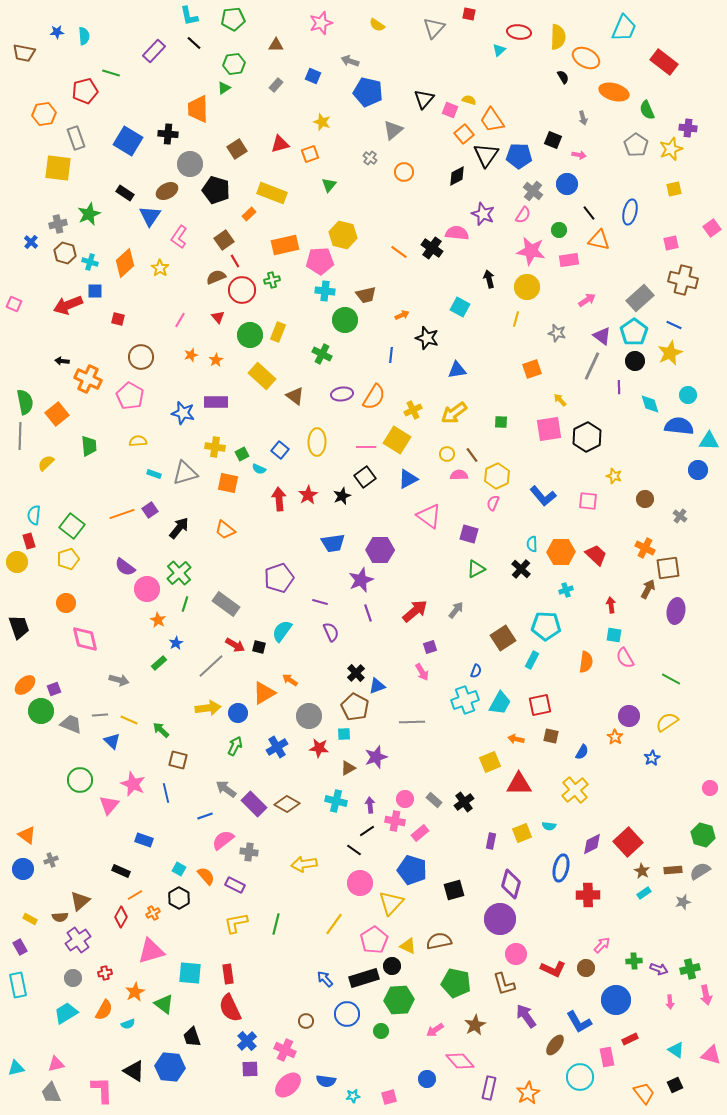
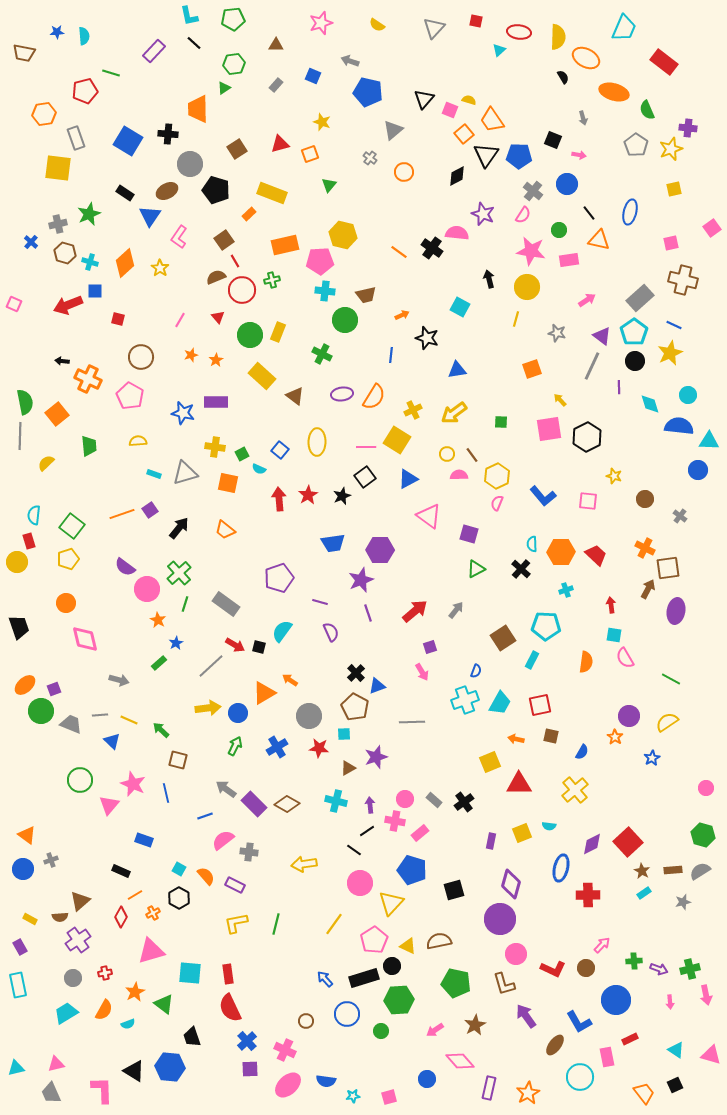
red square at (469, 14): moved 7 px right, 7 px down
pink semicircle at (493, 503): moved 4 px right
pink circle at (710, 788): moved 4 px left
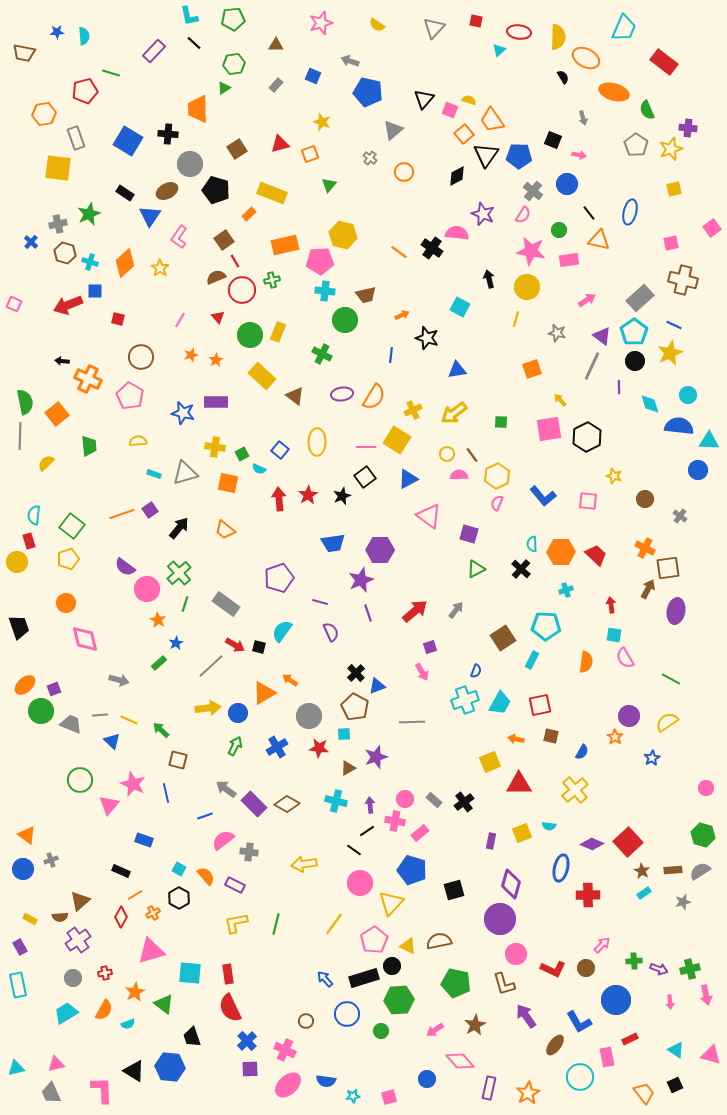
purple diamond at (592, 844): rotated 50 degrees clockwise
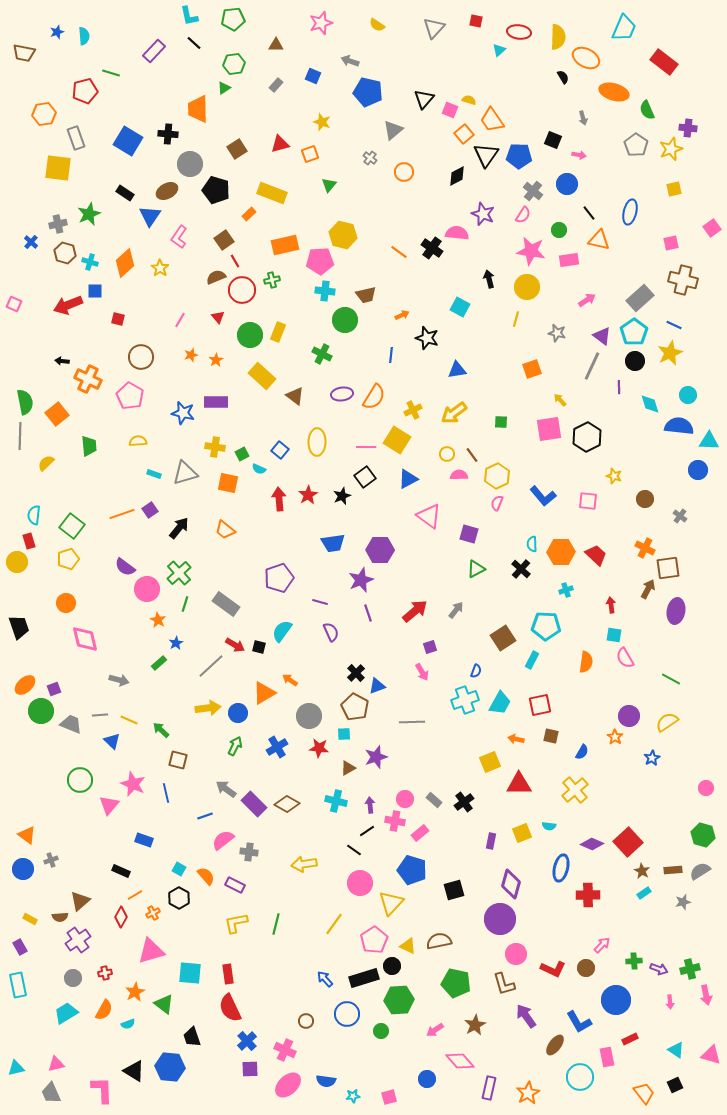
blue star at (57, 32): rotated 16 degrees counterclockwise
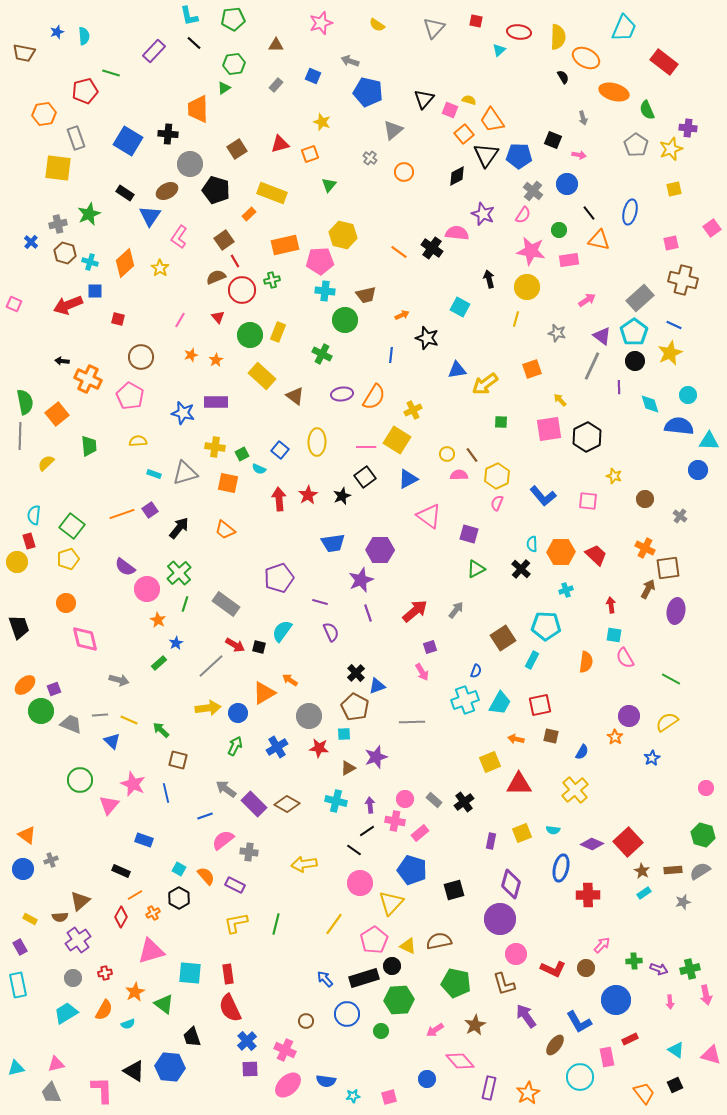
yellow arrow at (454, 413): moved 31 px right, 29 px up
cyan semicircle at (549, 826): moved 4 px right, 4 px down
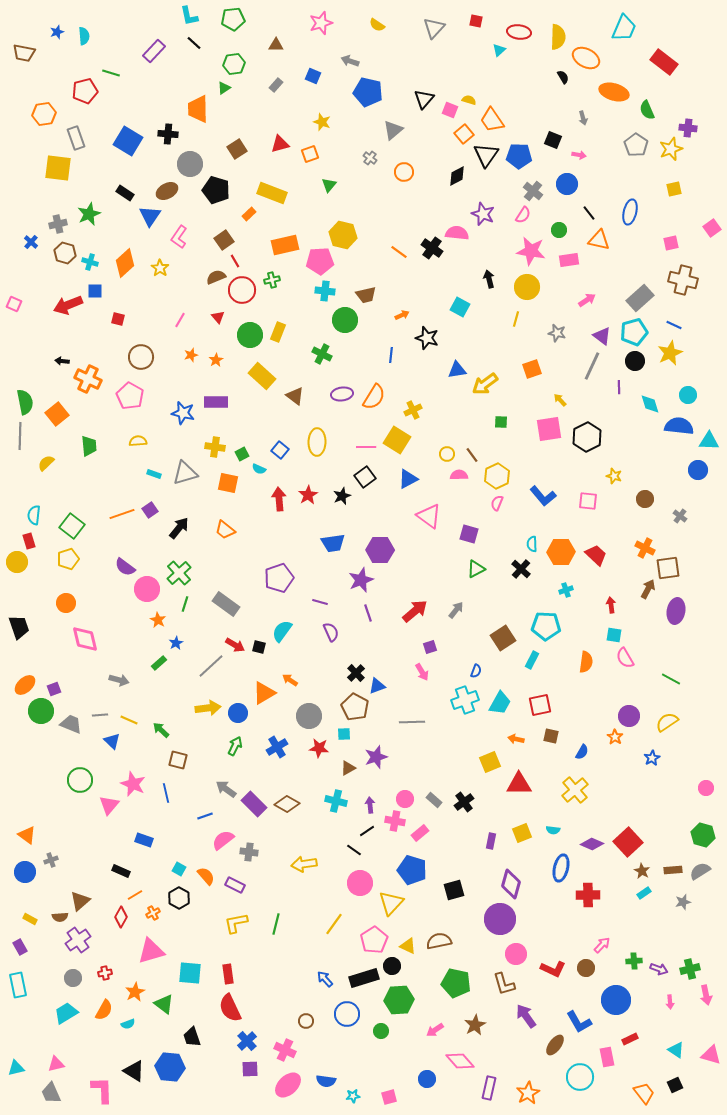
cyan pentagon at (634, 332): rotated 20 degrees clockwise
blue circle at (23, 869): moved 2 px right, 3 px down
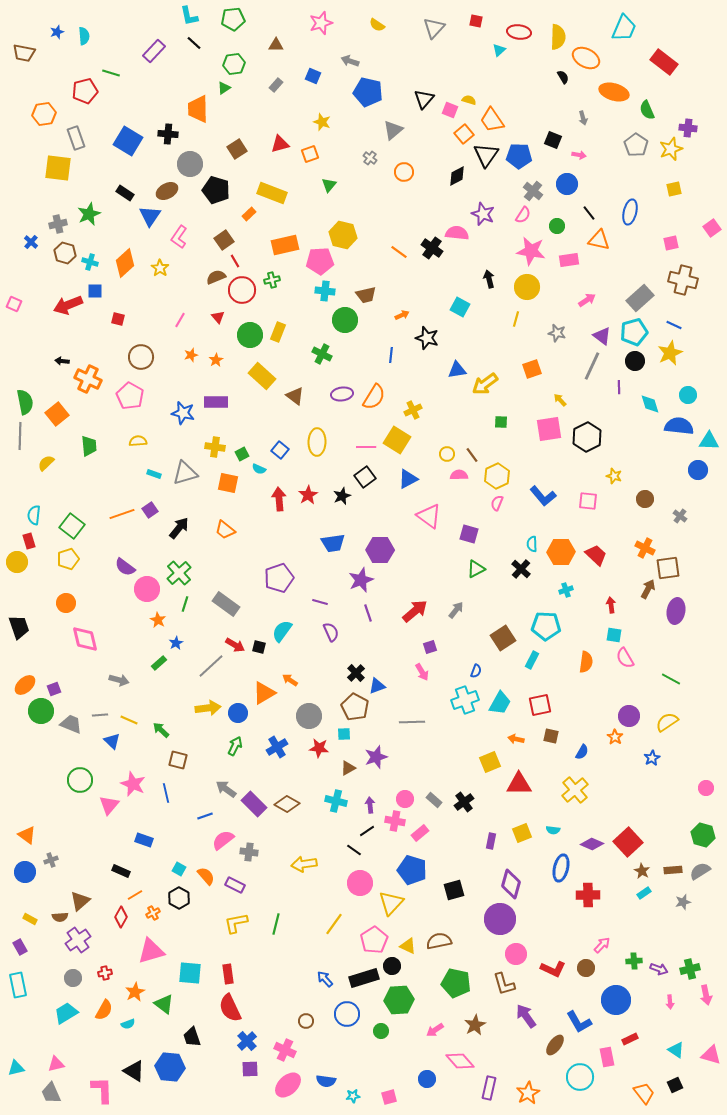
green circle at (559, 230): moved 2 px left, 4 px up
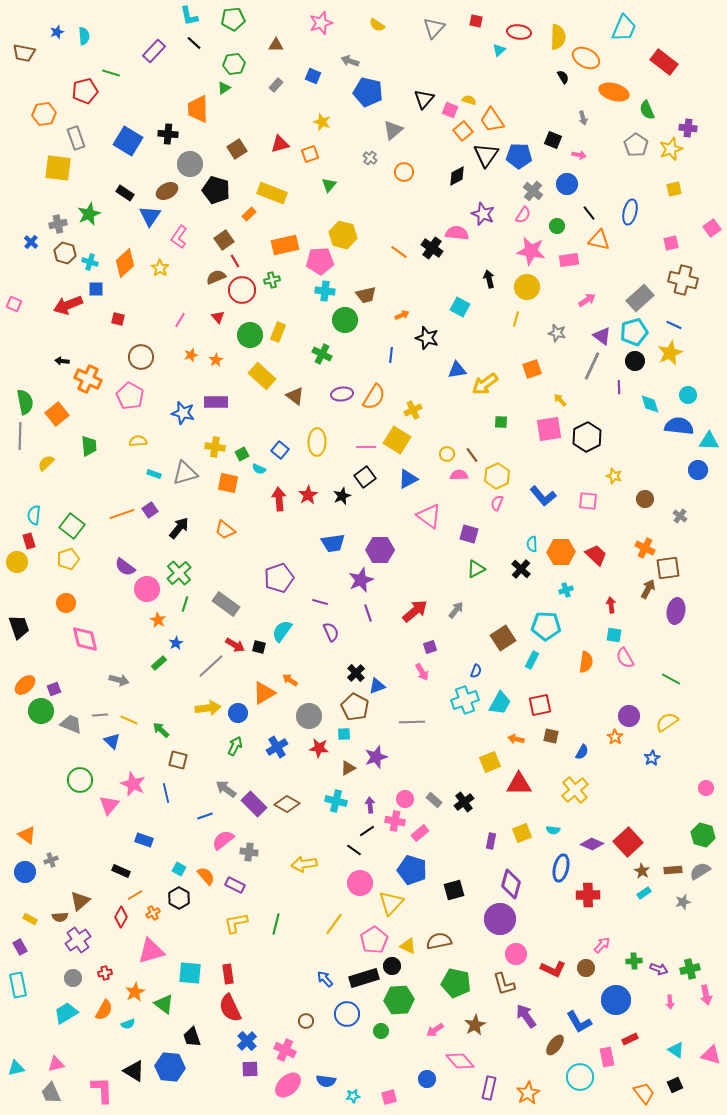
orange square at (464, 134): moved 1 px left, 3 px up
blue square at (95, 291): moved 1 px right, 2 px up
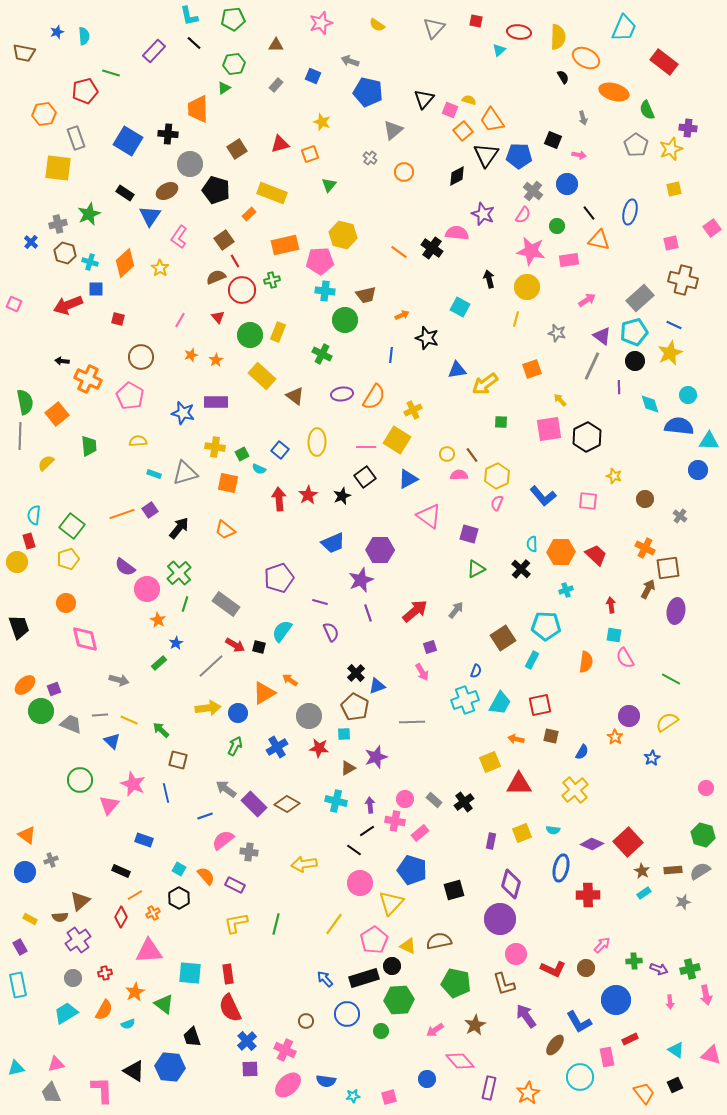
blue trapezoid at (333, 543): rotated 15 degrees counterclockwise
pink triangle at (151, 951): moved 2 px left; rotated 12 degrees clockwise
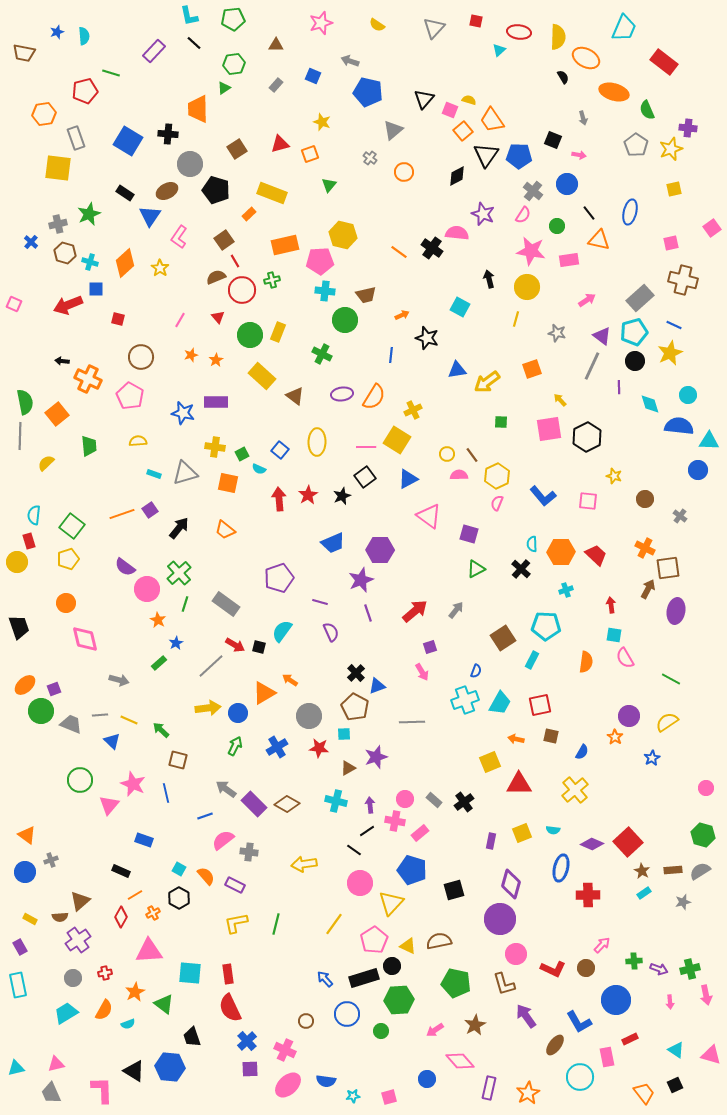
yellow arrow at (485, 384): moved 2 px right, 2 px up
